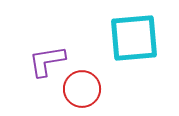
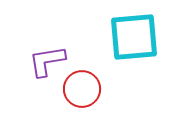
cyan square: moved 1 px up
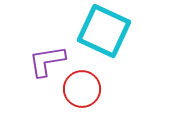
cyan square: moved 30 px left, 6 px up; rotated 30 degrees clockwise
